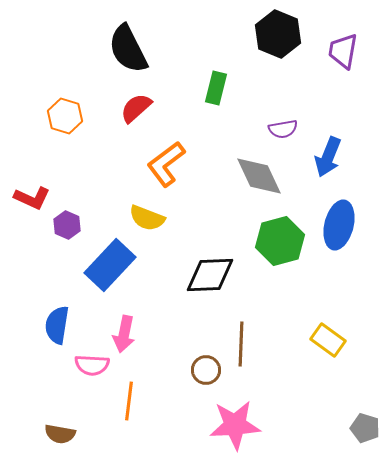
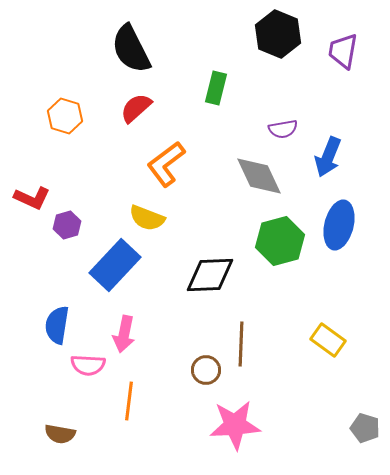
black semicircle: moved 3 px right
purple hexagon: rotated 20 degrees clockwise
blue rectangle: moved 5 px right
pink semicircle: moved 4 px left
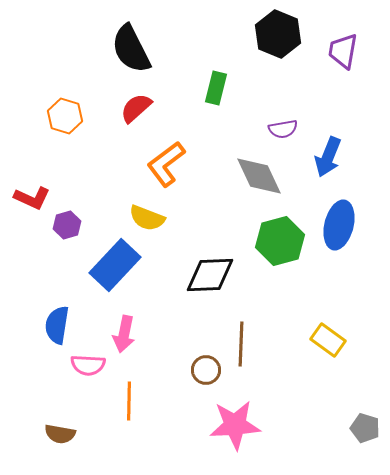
orange line: rotated 6 degrees counterclockwise
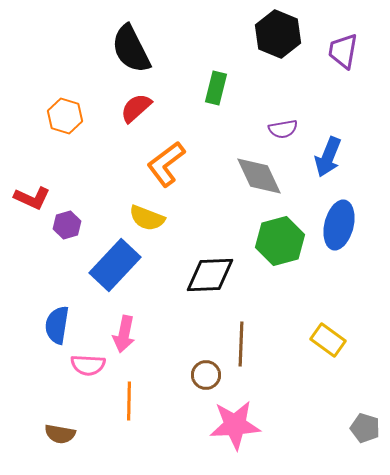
brown circle: moved 5 px down
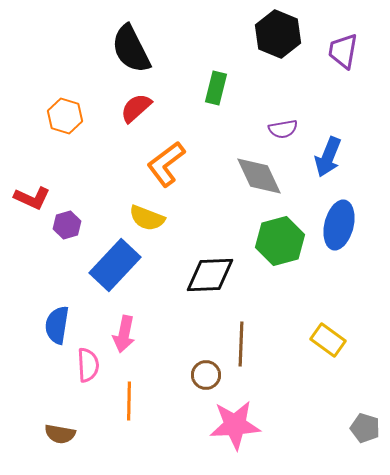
pink semicircle: rotated 96 degrees counterclockwise
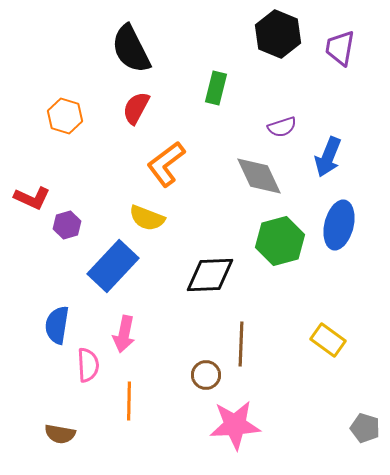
purple trapezoid: moved 3 px left, 3 px up
red semicircle: rotated 20 degrees counterclockwise
purple semicircle: moved 1 px left, 2 px up; rotated 8 degrees counterclockwise
blue rectangle: moved 2 px left, 1 px down
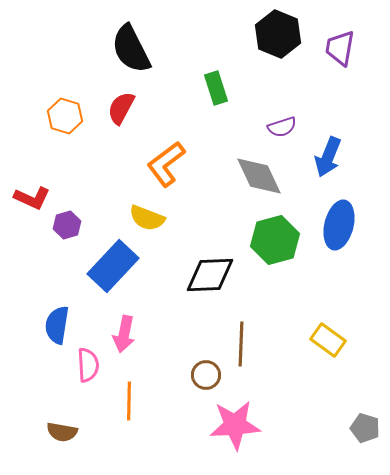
green rectangle: rotated 32 degrees counterclockwise
red semicircle: moved 15 px left
green hexagon: moved 5 px left, 1 px up
brown semicircle: moved 2 px right, 2 px up
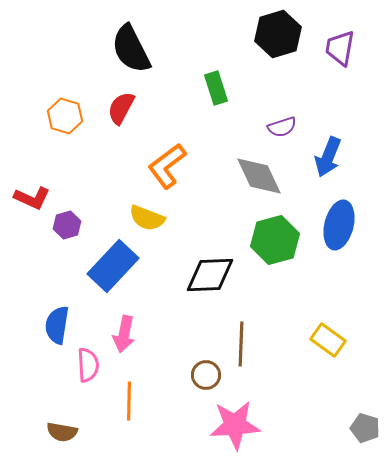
black hexagon: rotated 21 degrees clockwise
orange L-shape: moved 1 px right, 2 px down
